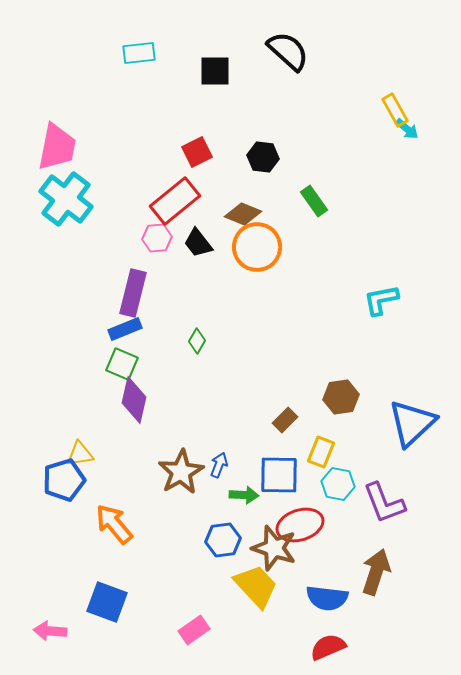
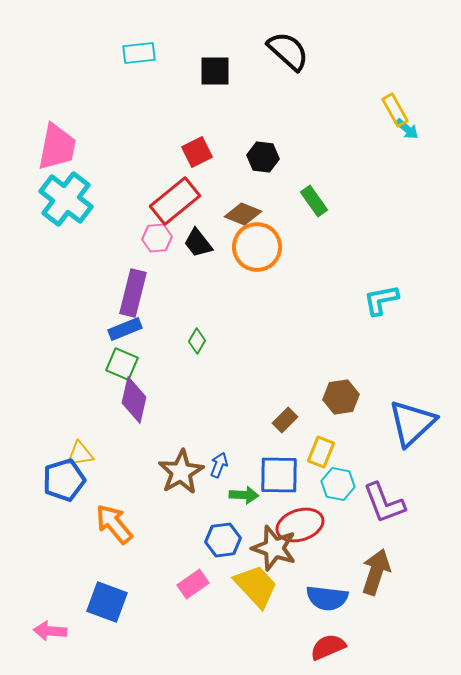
pink rectangle at (194, 630): moved 1 px left, 46 px up
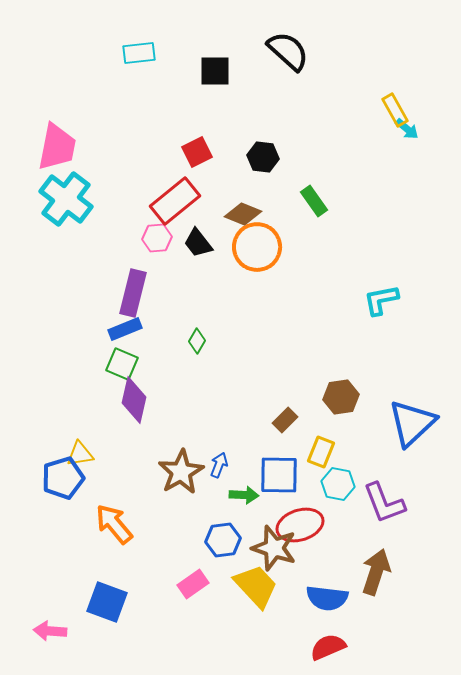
blue pentagon at (64, 480): moved 1 px left, 2 px up
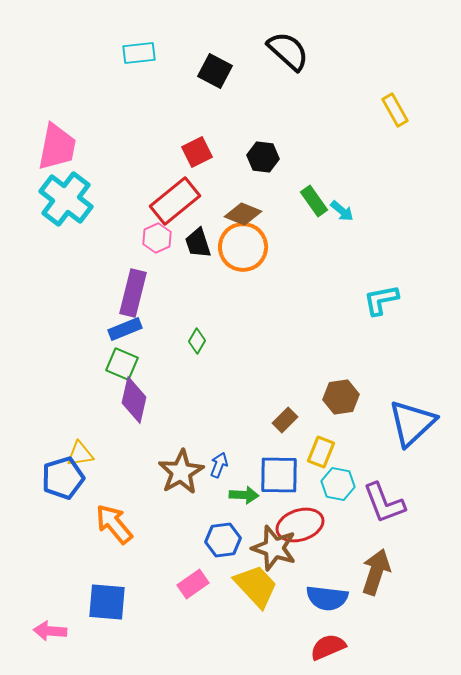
black square at (215, 71): rotated 28 degrees clockwise
cyan arrow at (407, 129): moved 65 px left, 82 px down
pink hexagon at (157, 238): rotated 20 degrees counterclockwise
black trapezoid at (198, 243): rotated 20 degrees clockwise
orange circle at (257, 247): moved 14 px left
blue square at (107, 602): rotated 15 degrees counterclockwise
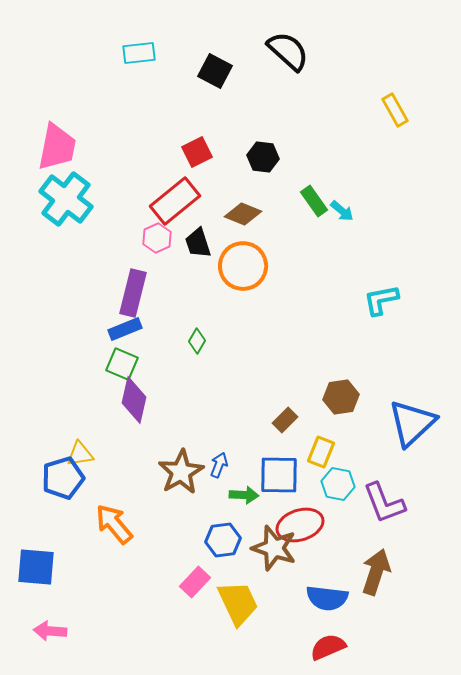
orange circle at (243, 247): moved 19 px down
pink rectangle at (193, 584): moved 2 px right, 2 px up; rotated 12 degrees counterclockwise
yellow trapezoid at (256, 586): moved 18 px left, 17 px down; rotated 18 degrees clockwise
blue square at (107, 602): moved 71 px left, 35 px up
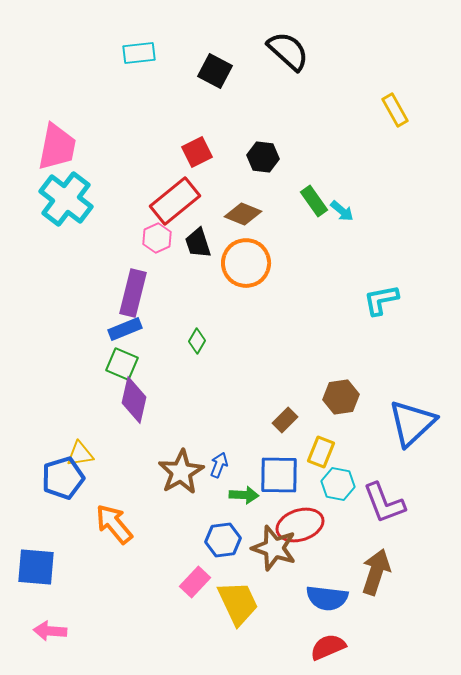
orange circle at (243, 266): moved 3 px right, 3 px up
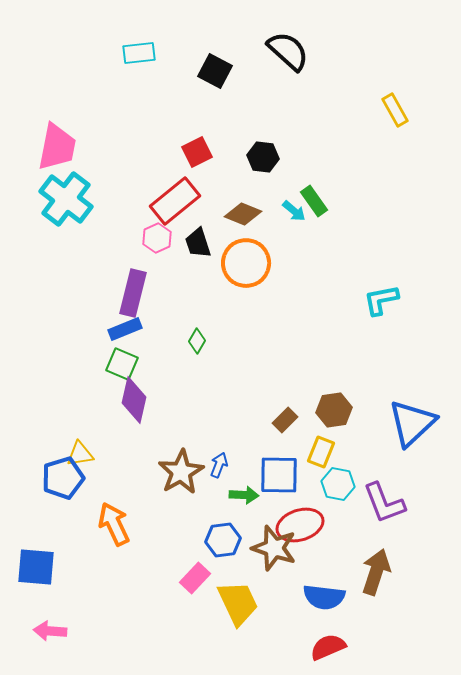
cyan arrow at (342, 211): moved 48 px left
brown hexagon at (341, 397): moved 7 px left, 13 px down
orange arrow at (114, 524): rotated 15 degrees clockwise
pink rectangle at (195, 582): moved 4 px up
blue semicircle at (327, 598): moved 3 px left, 1 px up
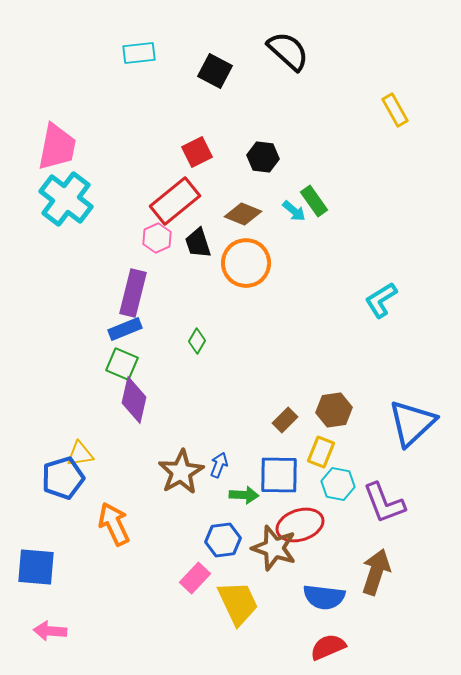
cyan L-shape at (381, 300): rotated 21 degrees counterclockwise
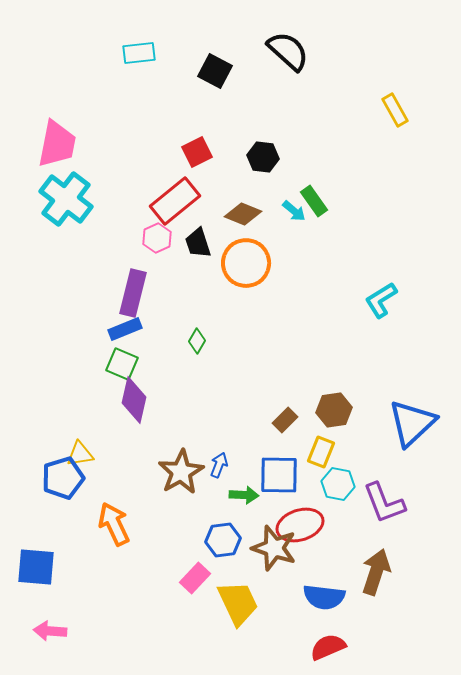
pink trapezoid at (57, 147): moved 3 px up
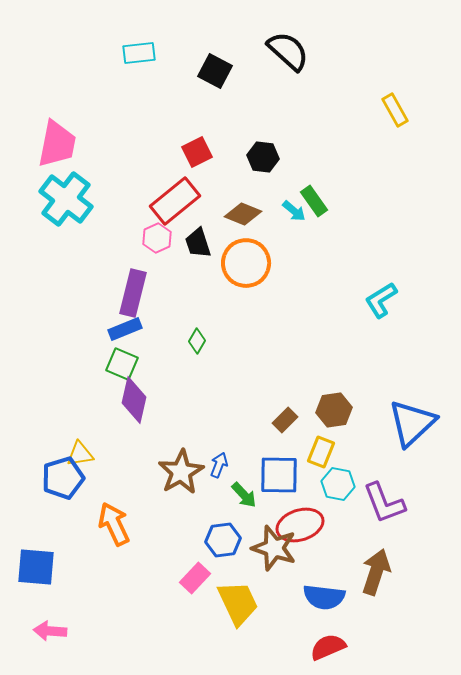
green arrow at (244, 495): rotated 44 degrees clockwise
